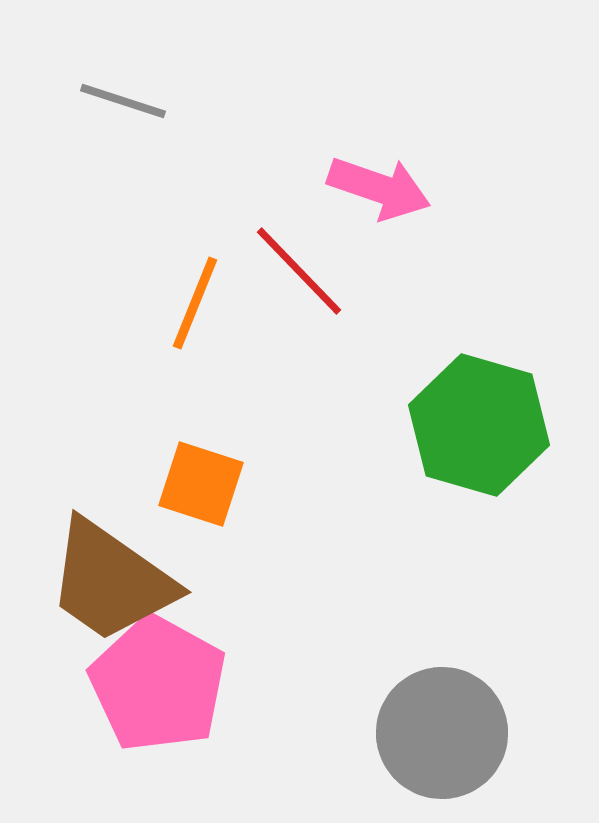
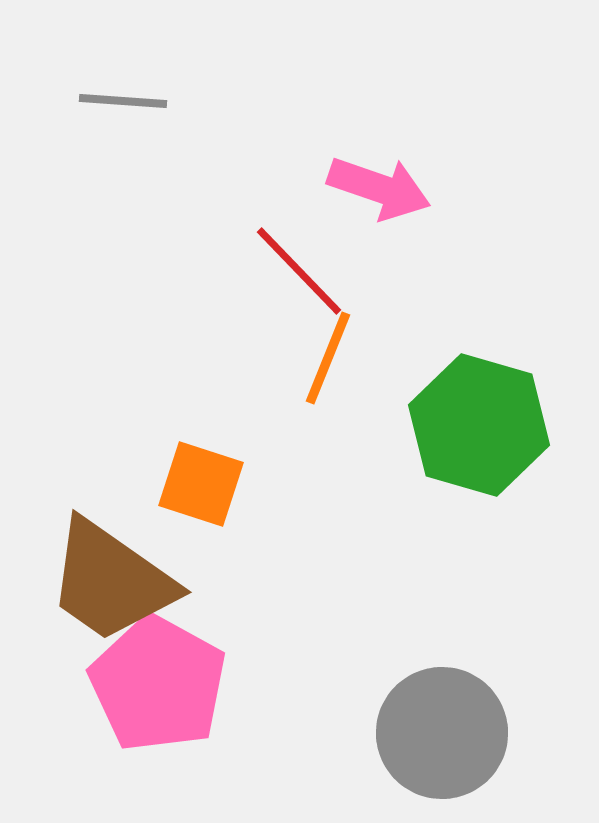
gray line: rotated 14 degrees counterclockwise
orange line: moved 133 px right, 55 px down
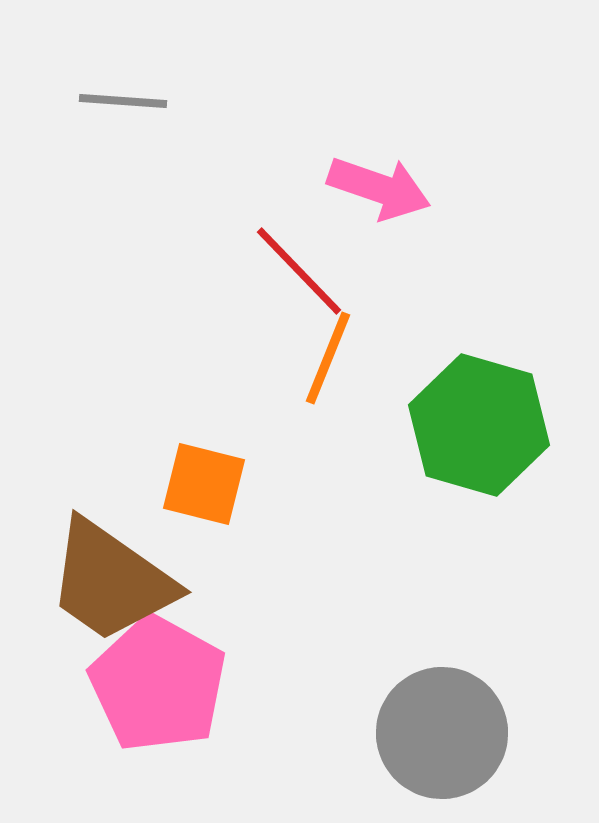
orange square: moved 3 px right; rotated 4 degrees counterclockwise
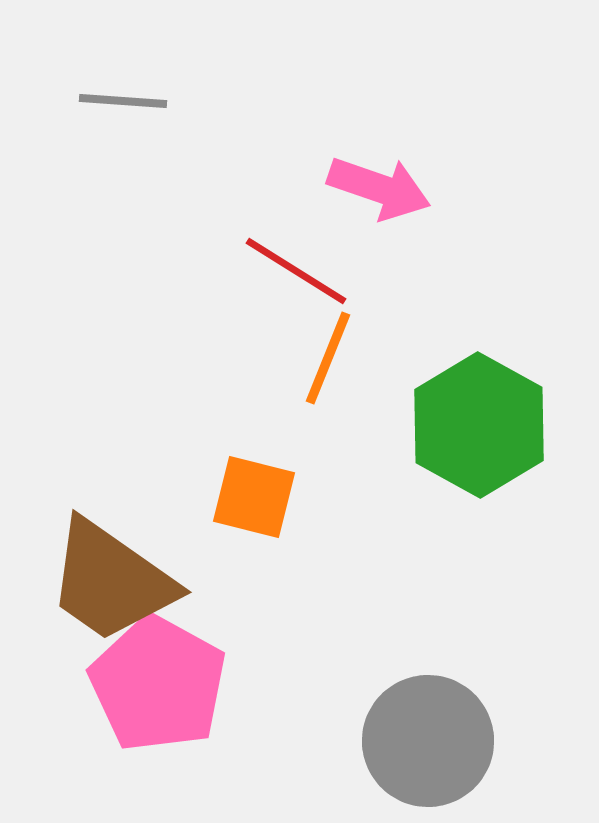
red line: moved 3 px left; rotated 14 degrees counterclockwise
green hexagon: rotated 13 degrees clockwise
orange square: moved 50 px right, 13 px down
gray circle: moved 14 px left, 8 px down
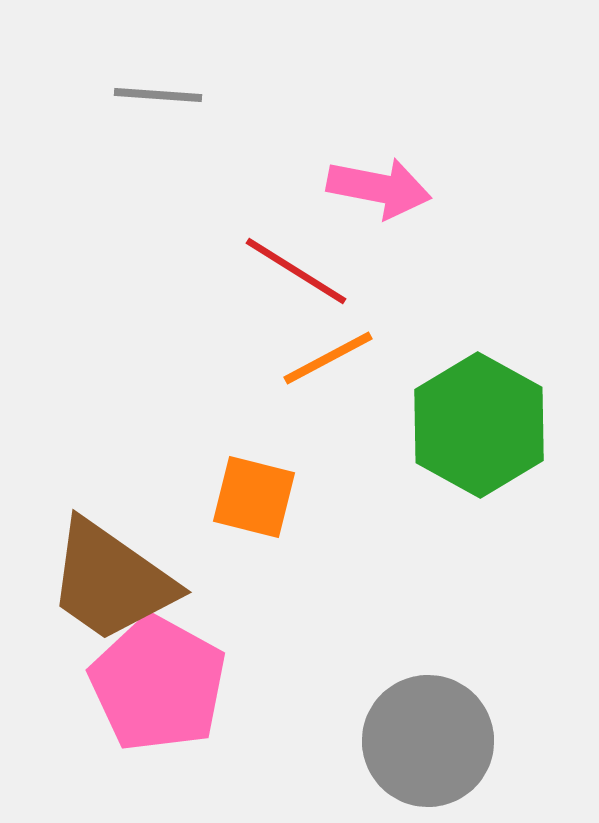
gray line: moved 35 px right, 6 px up
pink arrow: rotated 8 degrees counterclockwise
orange line: rotated 40 degrees clockwise
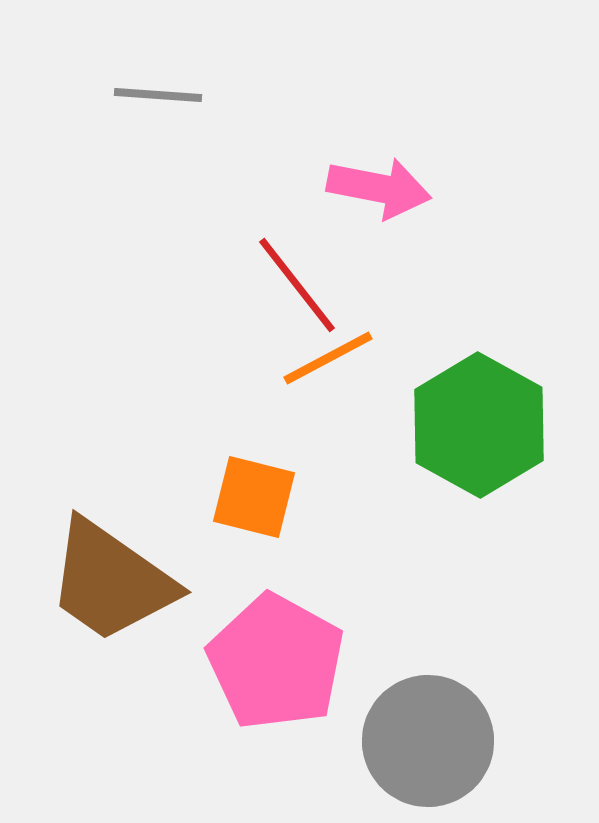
red line: moved 1 px right, 14 px down; rotated 20 degrees clockwise
pink pentagon: moved 118 px right, 22 px up
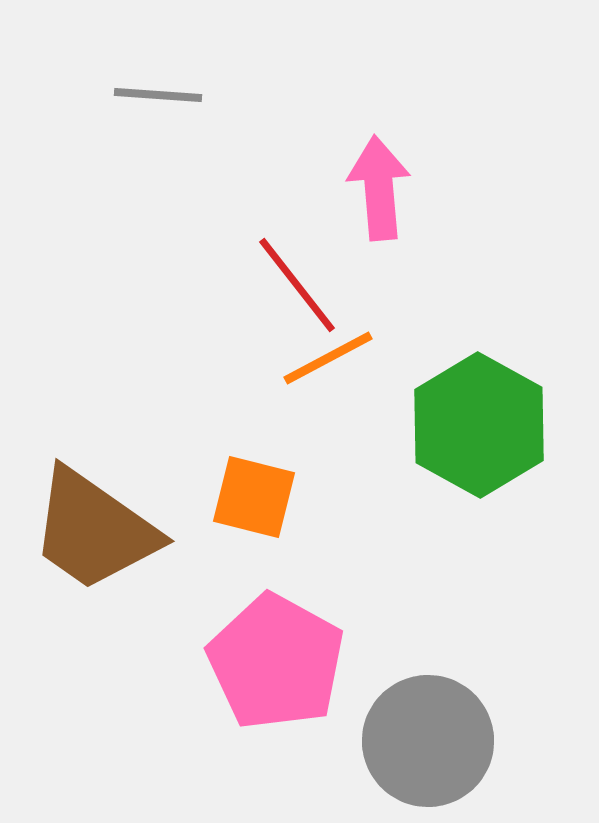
pink arrow: rotated 106 degrees counterclockwise
brown trapezoid: moved 17 px left, 51 px up
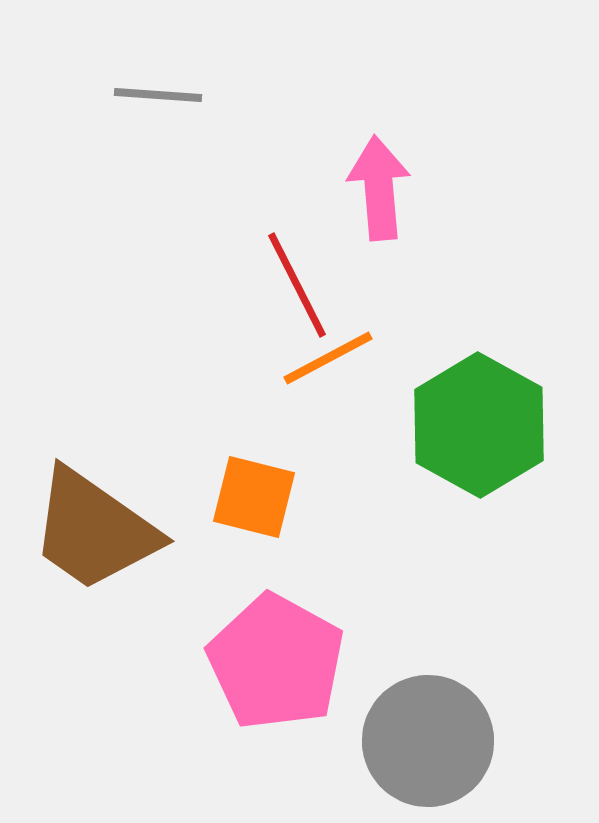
red line: rotated 11 degrees clockwise
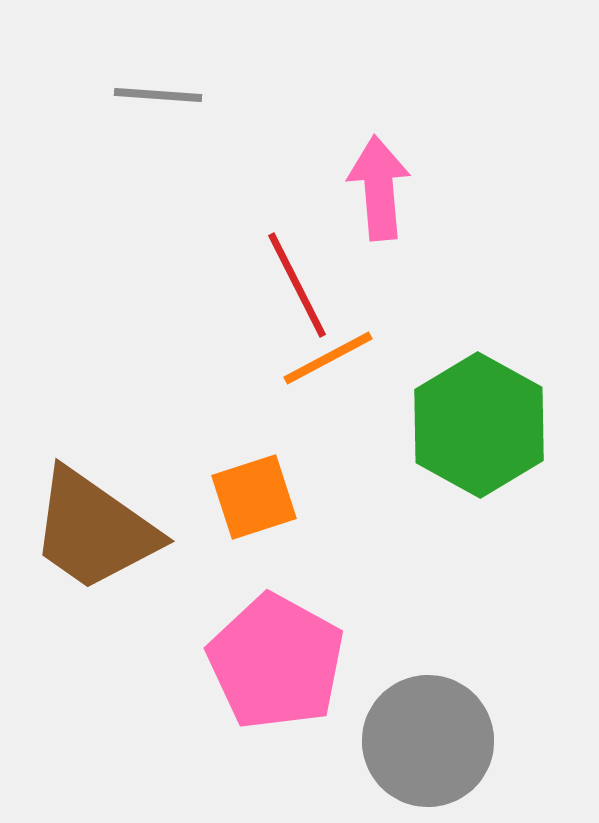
orange square: rotated 32 degrees counterclockwise
